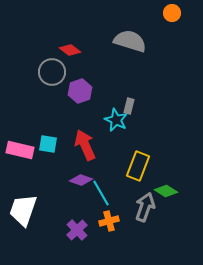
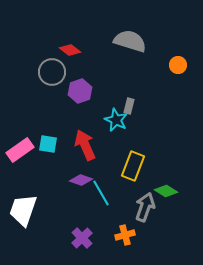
orange circle: moved 6 px right, 52 px down
pink rectangle: rotated 48 degrees counterclockwise
yellow rectangle: moved 5 px left
orange cross: moved 16 px right, 14 px down
purple cross: moved 5 px right, 8 px down
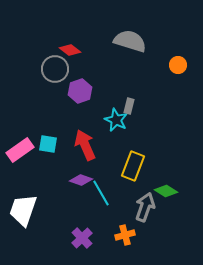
gray circle: moved 3 px right, 3 px up
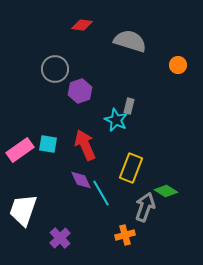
red diamond: moved 12 px right, 25 px up; rotated 30 degrees counterclockwise
yellow rectangle: moved 2 px left, 2 px down
purple diamond: rotated 45 degrees clockwise
purple cross: moved 22 px left
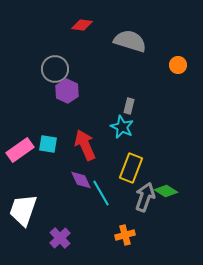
purple hexagon: moved 13 px left; rotated 15 degrees counterclockwise
cyan star: moved 6 px right, 7 px down
gray arrow: moved 10 px up
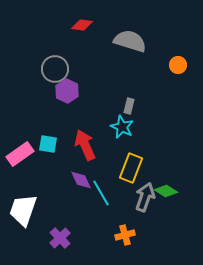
pink rectangle: moved 4 px down
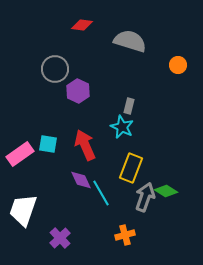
purple hexagon: moved 11 px right
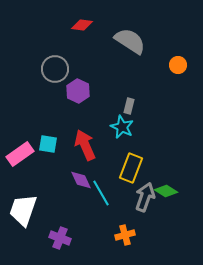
gray semicircle: rotated 16 degrees clockwise
purple cross: rotated 25 degrees counterclockwise
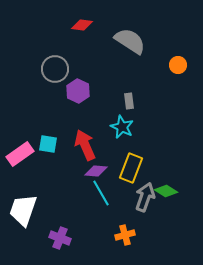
gray rectangle: moved 5 px up; rotated 21 degrees counterclockwise
purple diamond: moved 15 px right, 9 px up; rotated 60 degrees counterclockwise
